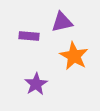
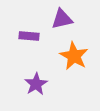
purple triangle: moved 3 px up
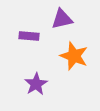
orange star: rotated 8 degrees counterclockwise
